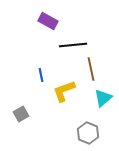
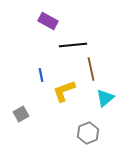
cyan triangle: moved 2 px right
gray hexagon: rotated 15 degrees clockwise
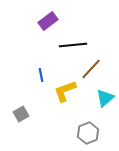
purple rectangle: rotated 66 degrees counterclockwise
brown line: rotated 55 degrees clockwise
yellow L-shape: moved 1 px right
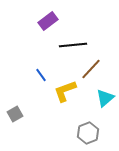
blue line: rotated 24 degrees counterclockwise
gray square: moved 6 px left
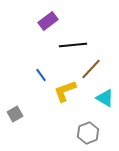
cyan triangle: rotated 48 degrees counterclockwise
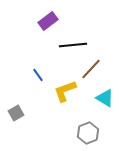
blue line: moved 3 px left
gray square: moved 1 px right, 1 px up
